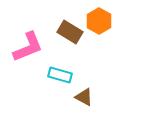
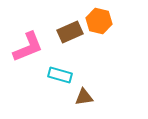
orange hexagon: rotated 15 degrees counterclockwise
brown rectangle: rotated 55 degrees counterclockwise
brown triangle: rotated 36 degrees counterclockwise
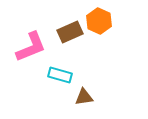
orange hexagon: rotated 10 degrees clockwise
pink L-shape: moved 3 px right
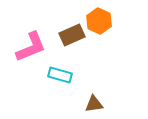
brown rectangle: moved 2 px right, 3 px down
brown triangle: moved 10 px right, 7 px down
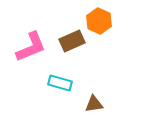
brown rectangle: moved 6 px down
cyan rectangle: moved 8 px down
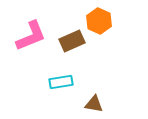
pink L-shape: moved 11 px up
cyan rectangle: moved 1 px right, 1 px up; rotated 25 degrees counterclockwise
brown triangle: rotated 18 degrees clockwise
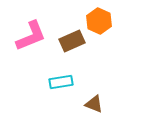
brown triangle: rotated 12 degrees clockwise
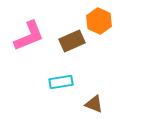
pink L-shape: moved 2 px left
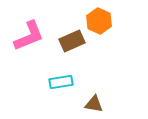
brown triangle: rotated 12 degrees counterclockwise
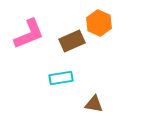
orange hexagon: moved 2 px down
pink L-shape: moved 2 px up
cyan rectangle: moved 4 px up
